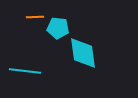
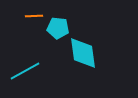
orange line: moved 1 px left, 1 px up
cyan line: rotated 36 degrees counterclockwise
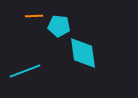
cyan pentagon: moved 1 px right, 2 px up
cyan line: rotated 8 degrees clockwise
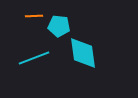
cyan line: moved 9 px right, 13 px up
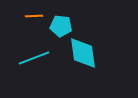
cyan pentagon: moved 2 px right
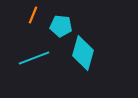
orange line: moved 1 px left, 1 px up; rotated 66 degrees counterclockwise
cyan diamond: rotated 24 degrees clockwise
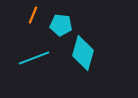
cyan pentagon: moved 1 px up
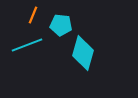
cyan line: moved 7 px left, 13 px up
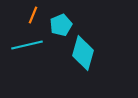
cyan pentagon: rotated 30 degrees counterclockwise
cyan line: rotated 8 degrees clockwise
